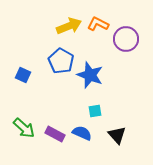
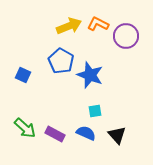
purple circle: moved 3 px up
green arrow: moved 1 px right
blue semicircle: moved 4 px right
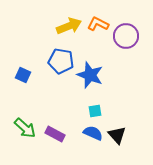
blue pentagon: rotated 20 degrees counterclockwise
blue semicircle: moved 7 px right
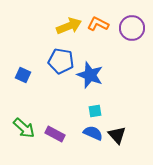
purple circle: moved 6 px right, 8 px up
green arrow: moved 1 px left
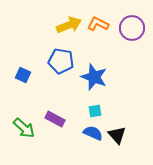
yellow arrow: moved 1 px up
blue star: moved 4 px right, 2 px down
purple rectangle: moved 15 px up
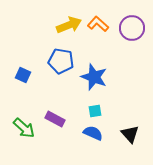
orange L-shape: rotated 15 degrees clockwise
black triangle: moved 13 px right, 1 px up
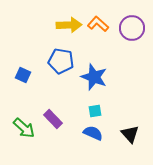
yellow arrow: rotated 20 degrees clockwise
purple rectangle: moved 2 px left; rotated 18 degrees clockwise
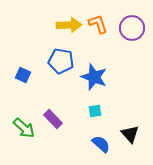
orange L-shape: rotated 30 degrees clockwise
blue semicircle: moved 8 px right, 11 px down; rotated 18 degrees clockwise
